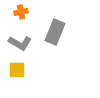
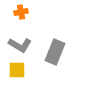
gray rectangle: moved 20 px down
gray L-shape: moved 2 px down
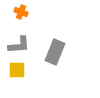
orange cross: rotated 32 degrees clockwise
gray L-shape: moved 1 px left; rotated 35 degrees counterclockwise
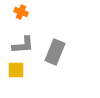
gray L-shape: moved 4 px right
yellow square: moved 1 px left
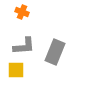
orange cross: moved 1 px right
gray L-shape: moved 1 px right, 1 px down
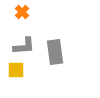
orange cross: rotated 24 degrees clockwise
gray rectangle: rotated 30 degrees counterclockwise
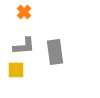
orange cross: moved 2 px right
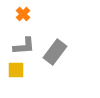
orange cross: moved 1 px left, 2 px down
gray rectangle: rotated 45 degrees clockwise
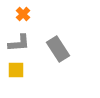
gray L-shape: moved 5 px left, 3 px up
gray rectangle: moved 3 px right, 3 px up; rotated 70 degrees counterclockwise
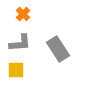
gray L-shape: moved 1 px right
